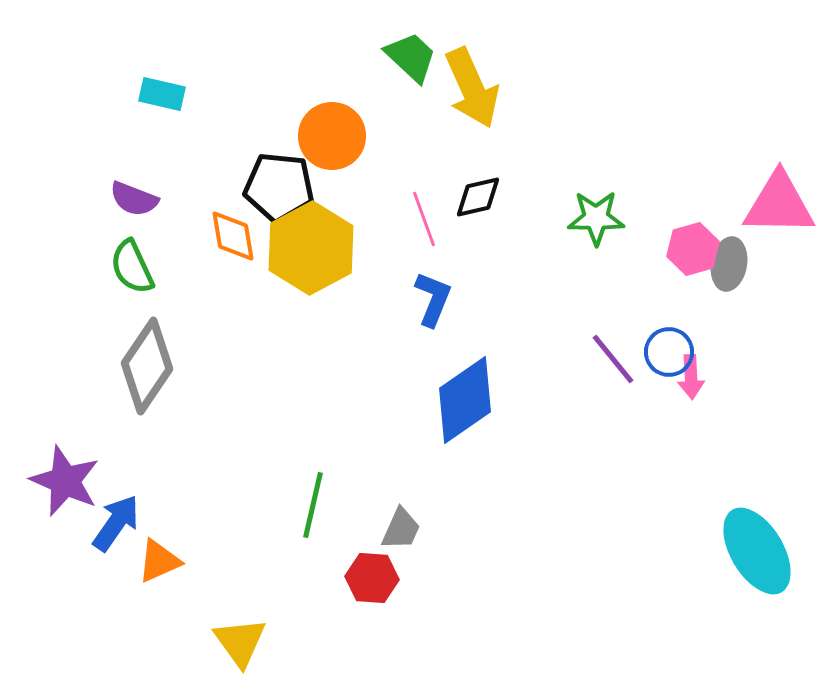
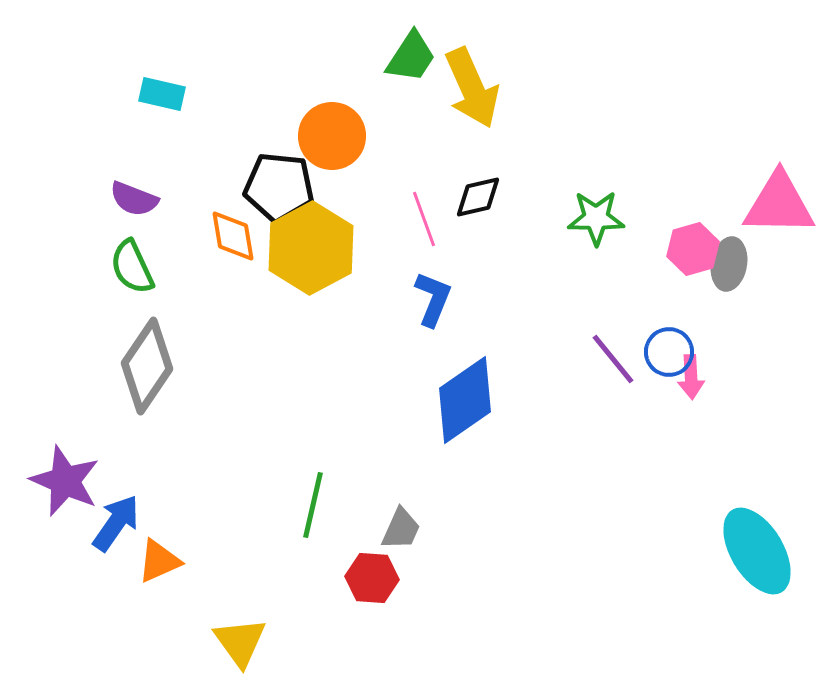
green trapezoid: rotated 80 degrees clockwise
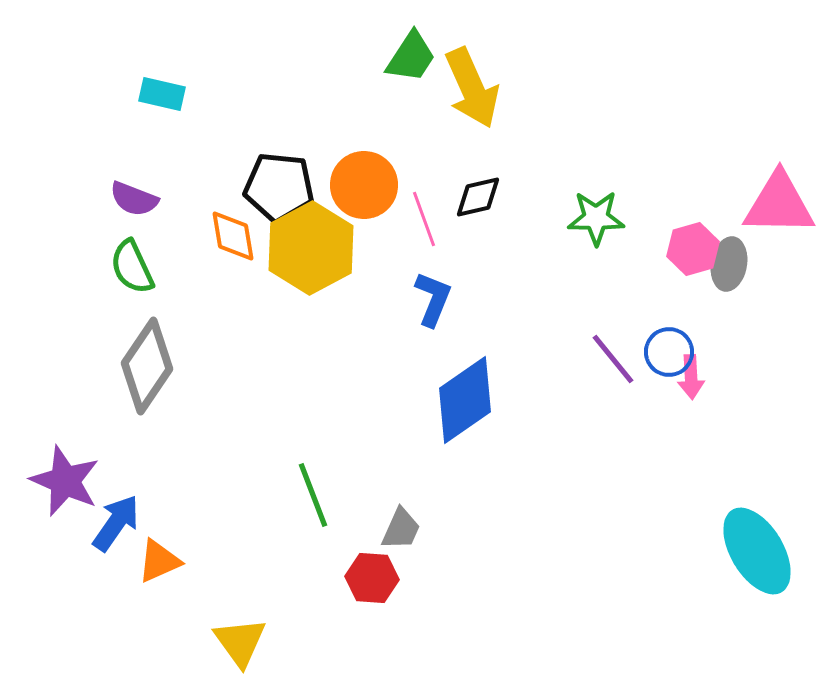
orange circle: moved 32 px right, 49 px down
green line: moved 10 px up; rotated 34 degrees counterclockwise
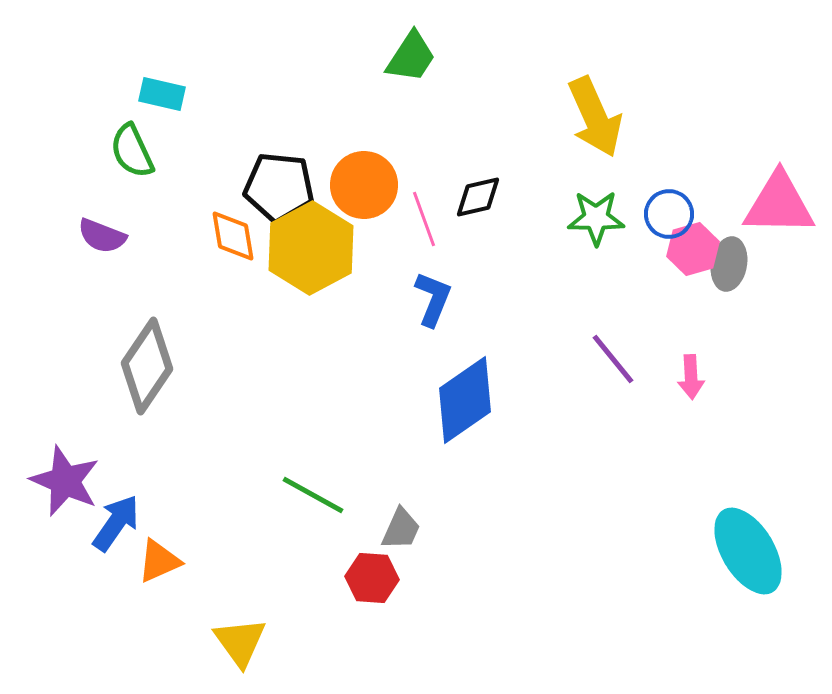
yellow arrow: moved 123 px right, 29 px down
purple semicircle: moved 32 px left, 37 px down
green semicircle: moved 116 px up
blue circle: moved 138 px up
green line: rotated 40 degrees counterclockwise
cyan ellipse: moved 9 px left
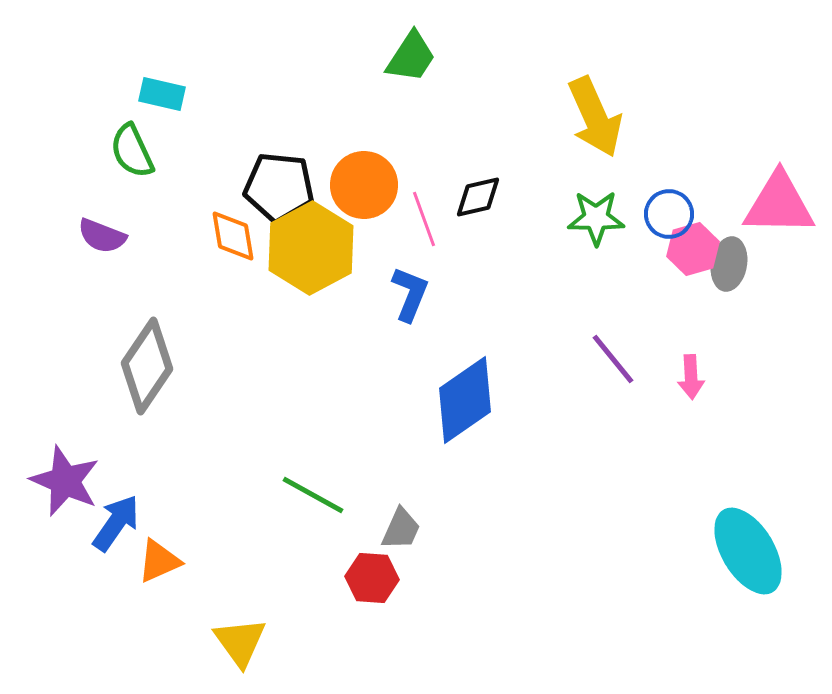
blue L-shape: moved 23 px left, 5 px up
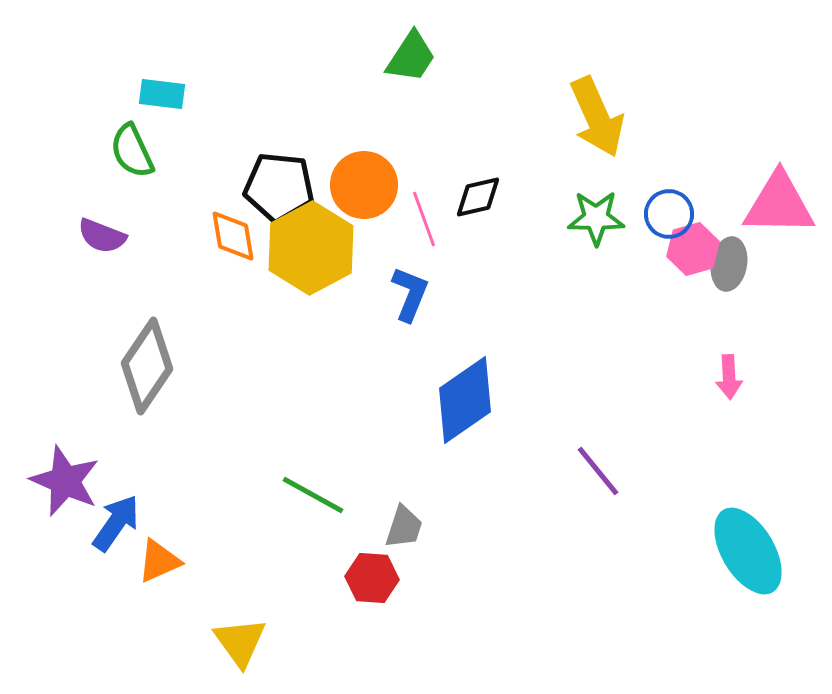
cyan rectangle: rotated 6 degrees counterclockwise
yellow arrow: moved 2 px right
purple line: moved 15 px left, 112 px down
pink arrow: moved 38 px right
gray trapezoid: moved 3 px right, 2 px up; rotated 6 degrees counterclockwise
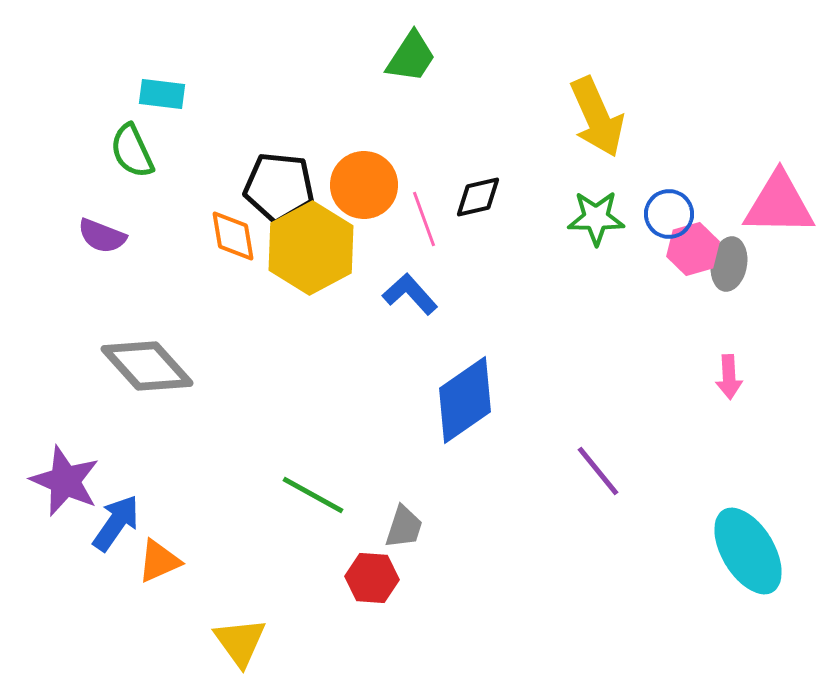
blue L-shape: rotated 64 degrees counterclockwise
gray diamond: rotated 76 degrees counterclockwise
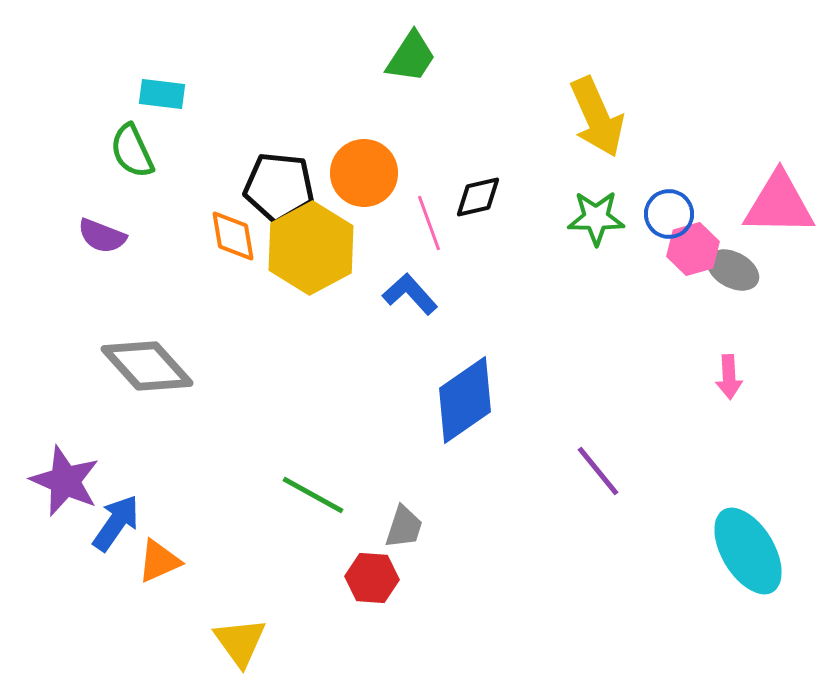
orange circle: moved 12 px up
pink line: moved 5 px right, 4 px down
gray ellipse: moved 4 px right, 6 px down; rotated 72 degrees counterclockwise
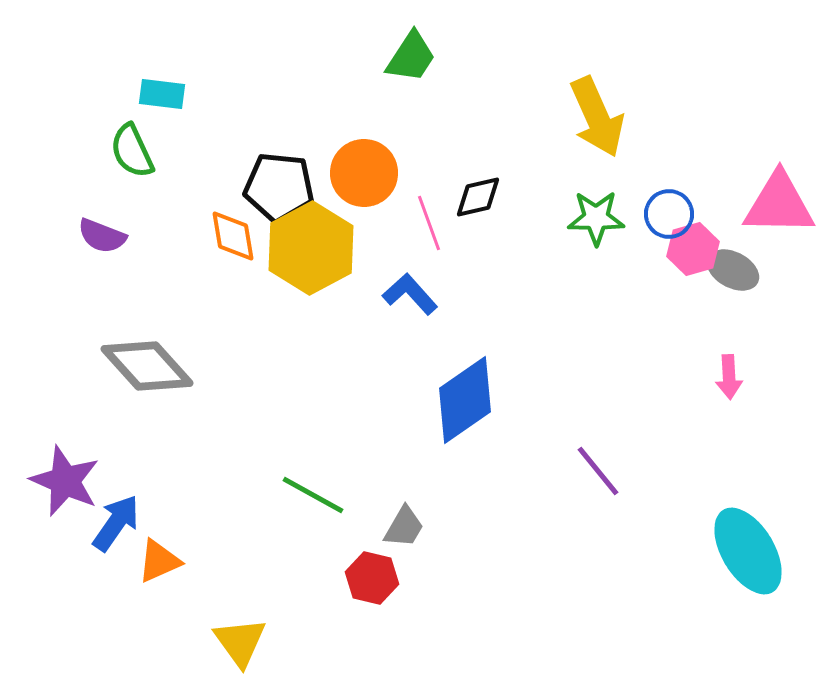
gray trapezoid: rotated 12 degrees clockwise
red hexagon: rotated 9 degrees clockwise
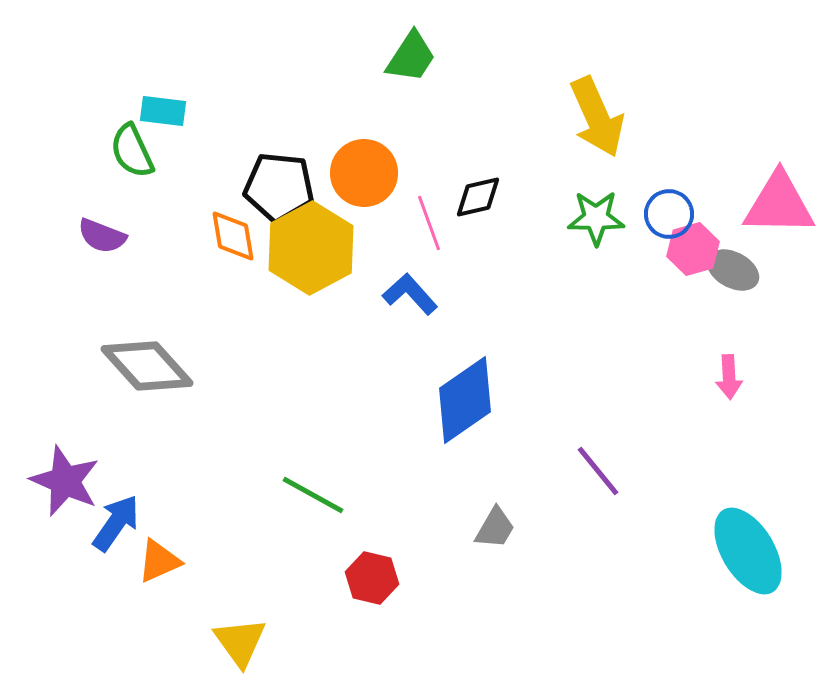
cyan rectangle: moved 1 px right, 17 px down
gray trapezoid: moved 91 px right, 1 px down
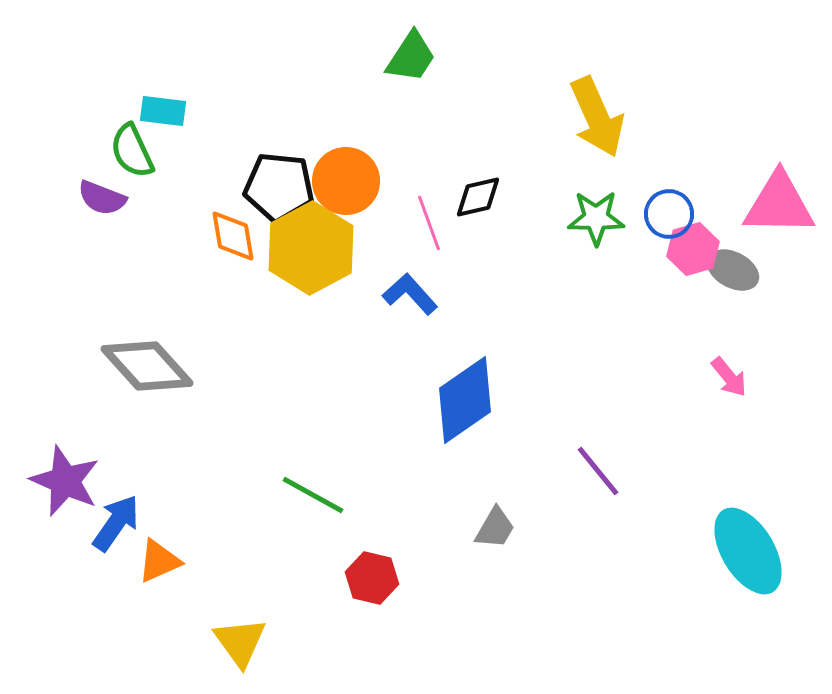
orange circle: moved 18 px left, 8 px down
purple semicircle: moved 38 px up
pink arrow: rotated 36 degrees counterclockwise
